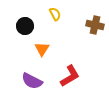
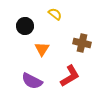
yellow semicircle: rotated 24 degrees counterclockwise
brown cross: moved 13 px left, 18 px down
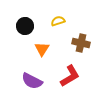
yellow semicircle: moved 3 px right, 7 px down; rotated 56 degrees counterclockwise
brown cross: moved 1 px left
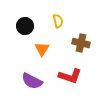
yellow semicircle: rotated 96 degrees clockwise
red L-shape: rotated 50 degrees clockwise
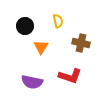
orange triangle: moved 1 px left, 2 px up
purple semicircle: moved 1 px down; rotated 15 degrees counterclockwise
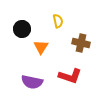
black circle: moved 3 px left, 3 px down
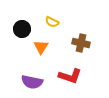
yellow semicircle: moved 6 px left, 1 px down; rotated 128 degrees clockwise
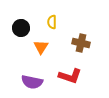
yellow semicircle: rotated 64 degrees clockwise
black circle: moved 1 px left, 1 px up
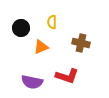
orange triangle: rotated 35 degrees clockwise
red L-shape: moved 3 px left
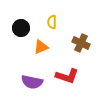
brown cross: rotated 12 degrees clockwise
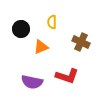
black circle: moved 1 px down
brown cross: moved 1 px up
